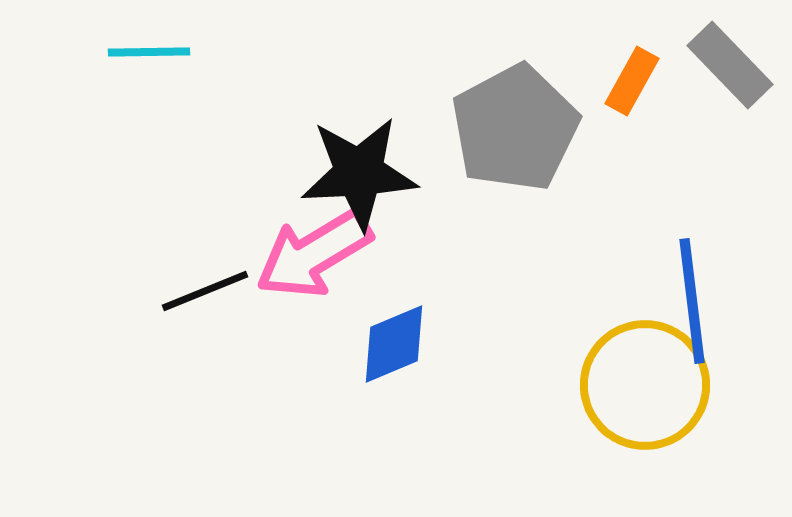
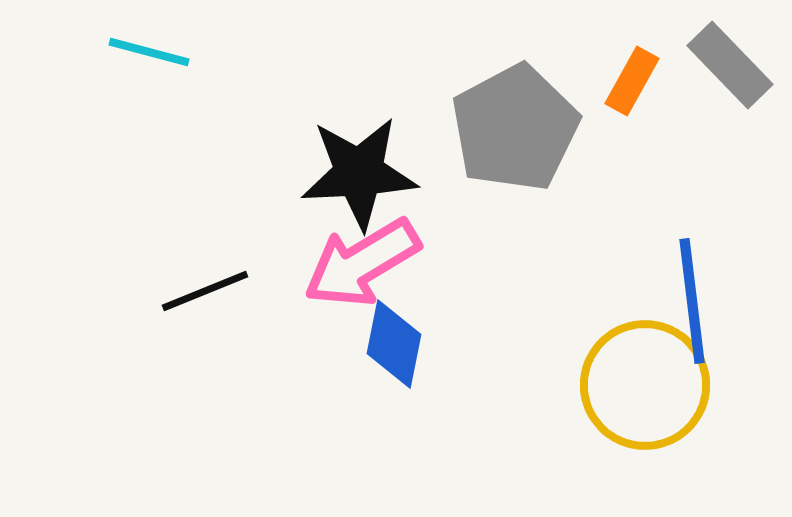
cyan line: rotated 16 degrees clockwise
pink arrow: moved 48 px right, 9 px down
blue diamond: rotated 56 degrees counterclockwise
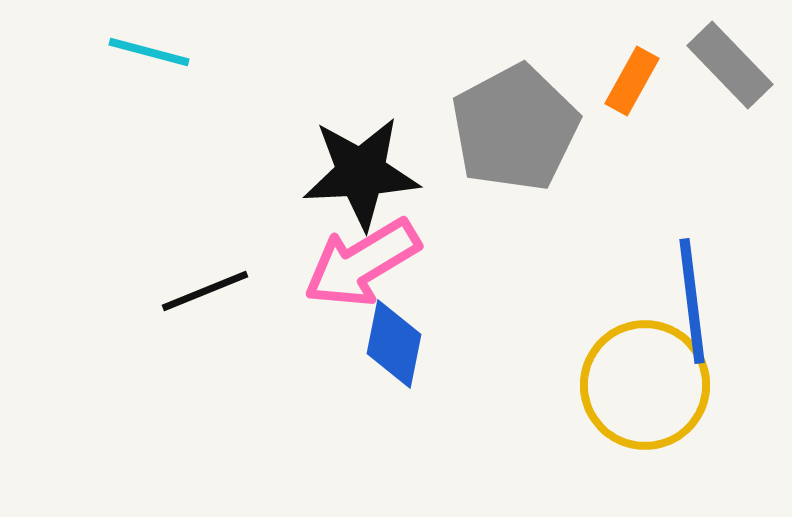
black star: moved 2 px right
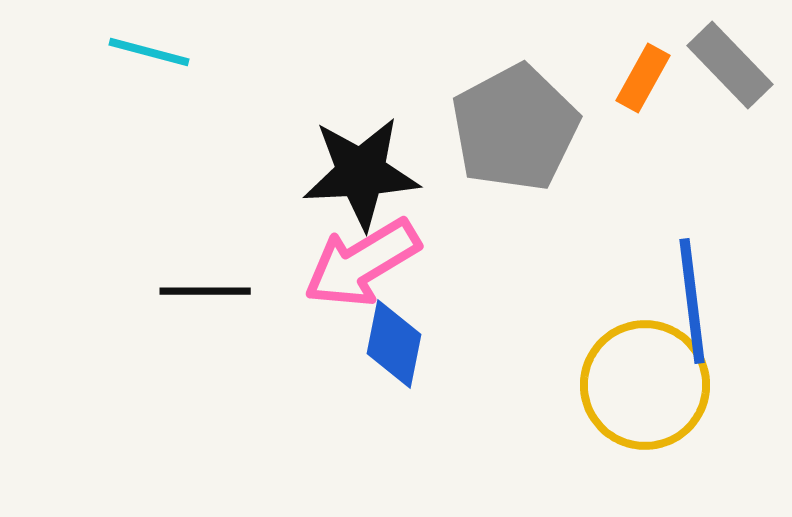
orange rectangle: moved 11 px right, 3 px up
black line: rotated 22 degrees clockwise
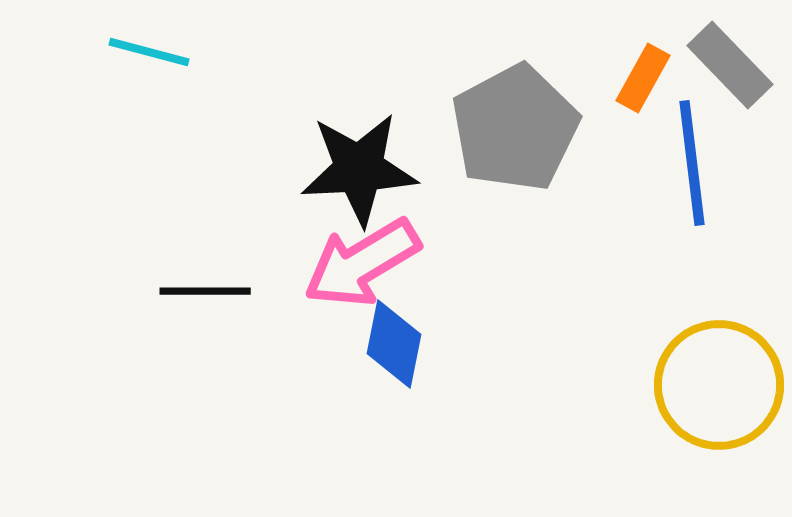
black star: moved 2 px left, 4 px up
blue line: moved 138 px up
yellow circle: moved 74 px right
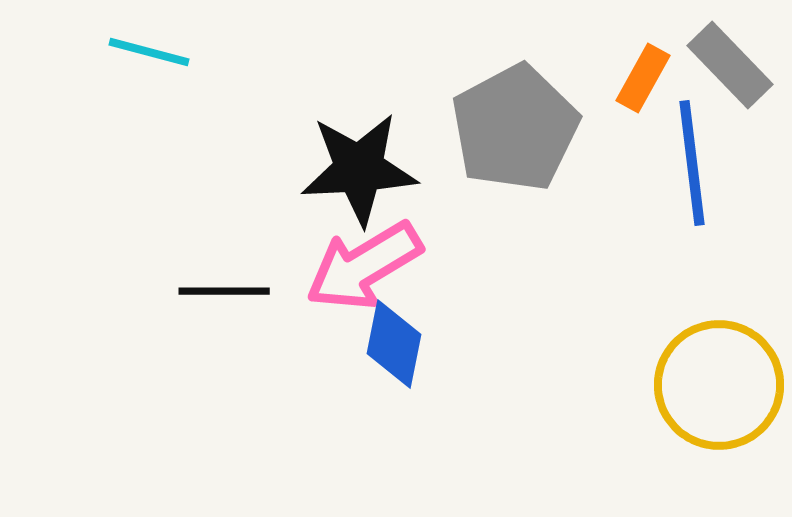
pink arrow: moved 2 px right, 3 px down
black line: moved 19 px right
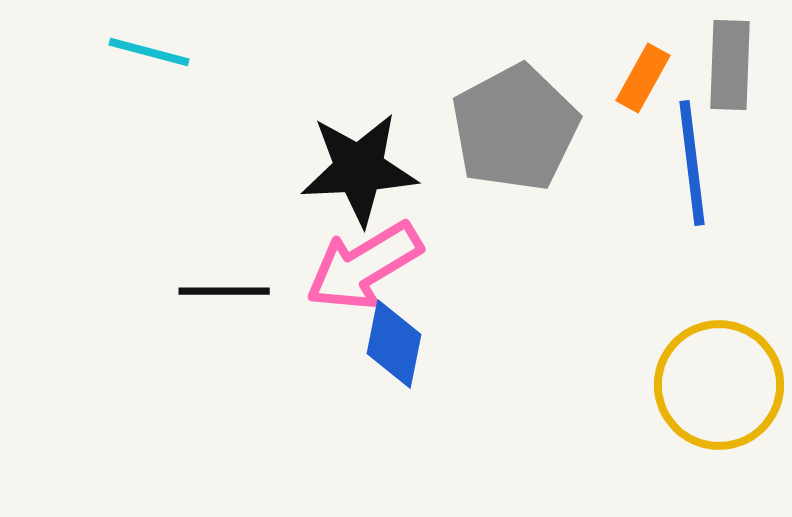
gray rectangle: rotated 46 degrees clockwise
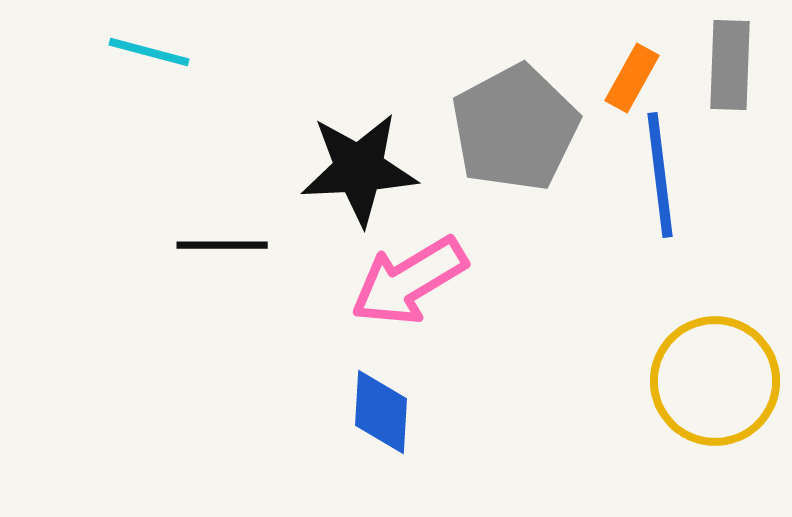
orange rectangle: moved 11 px left
blue line: moved 32 px left, 12 px down
pink arrow: moved 45 px right, 15 px down
black line: moved 2 px left, 46 px up
blue diamond: moved 13 px left, 68 px down; rotated 8 degrees counterclockwise
yellow circle: moved 4 px left, 4 px up
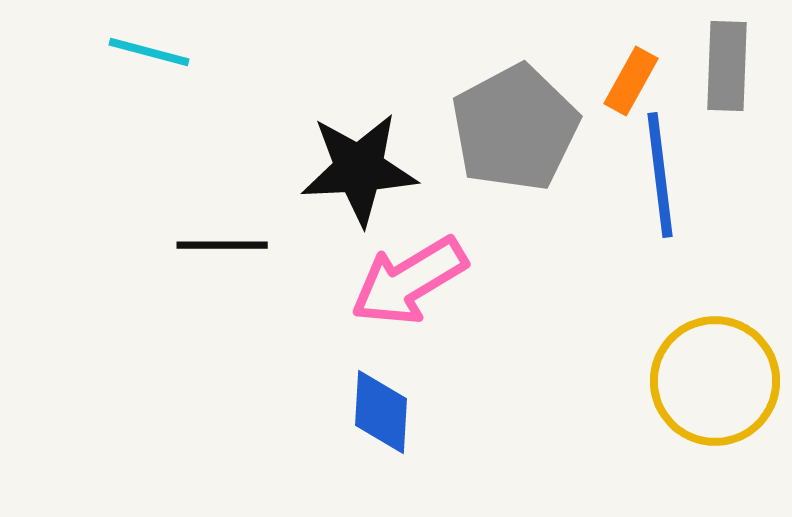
gray rectangle: moved 3 px left, 1 px down
orange rectangle: moved 1 px left, 3 px down
